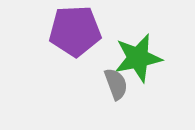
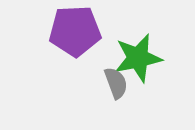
gray semicircle: moved 1 px up
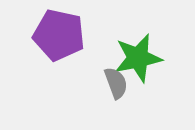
purple pentagon: moved 16 px left, 4 px down; rotated 15 degrees clockwise
